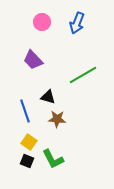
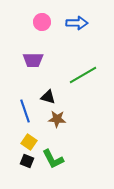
blue arrow: rotated 110 degrees counterclockwise
purple trapezoid: rotated 45 degrees counterclockwise
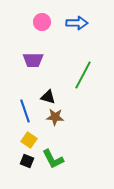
green line: rotated 32 degrees counterclockwise
brown star: moved 2 px left, 2 px up
yellow square: moved 2 px up
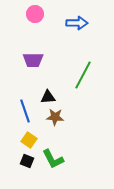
pink circle: moved 7 px left, 8 px up
black triangle: rotated 21 degrees counterclockwise
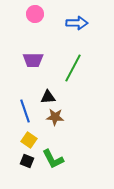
green line: moved 10 px left, 7 px up
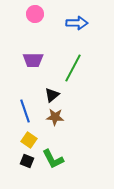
black triangle: moved 4 px right, 2 px up; rotated 35 degrees counterclockwise
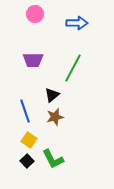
brown star: rotated 18 degrees counterclockwise
black square: rotated 24 degrees clockwise
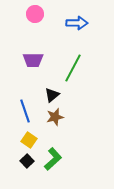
green L-shape: rotated 105 degrees counterclockwise
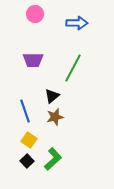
black triangle: moved 1 px down
